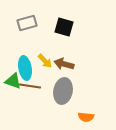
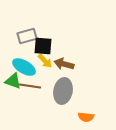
gray rectangle: moved 13 px down
black square: moved 21 px left, 19 px down; rotated 12 degrees counterclockwise
cyan ellipse: moved 1 px left, 1 px up; rotated 50 degrees counterclockwise
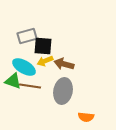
yellow arrow: rotated 112 degrees clockwise
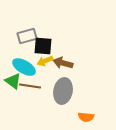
brown arrow: moved 1 px left, 1 px up
green triangle: rotated 18 degrees clockwise
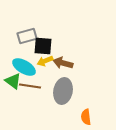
orange semicircle: rotated 77 degrees clockwise
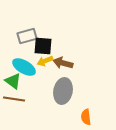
brown line: moved 16 px left, 13 px down
